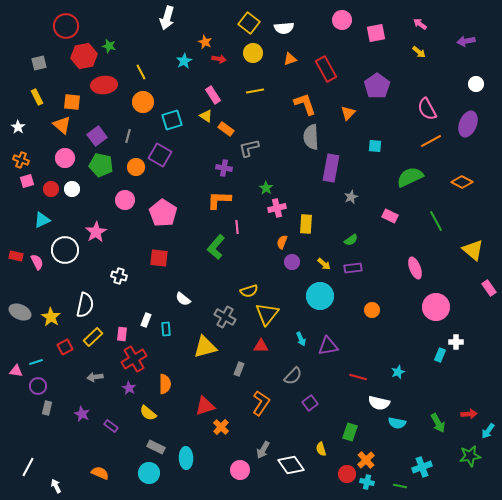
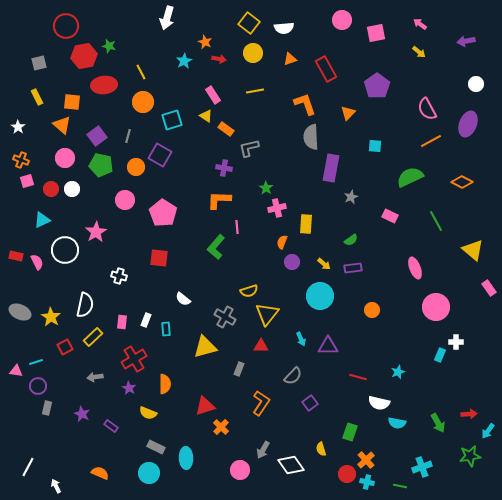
pink rectangle at (122, 334): moved 12 px up
purple triangle at (328, 346): rotated 10 degrees clockwise
yellow semicircle at (148, 413): rotated 18 degrees counterclockwise
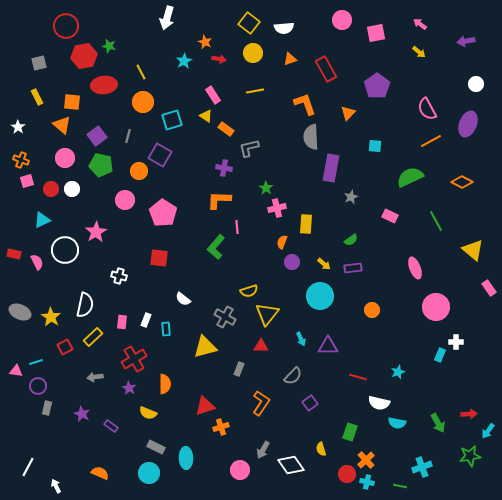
orange circle at (136, 167): moved 3 px right, 4 px down
red rectangle at (16, 256): moved 2 px left, 2 px up
orange cross at (221, 427): rotated 28 degrees clockwise
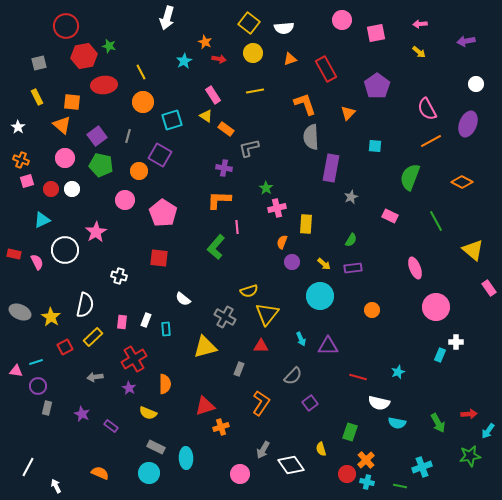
pink arrow at (420, 24): rotated 40 degrees counterclockwise
green semicircle at (410, 177): rotated 44 degrees counterclockwise
green semicircle at (351, 240): rotated 24 degrees counterclockwise
pink circle at (240, 470): moved 4 px down
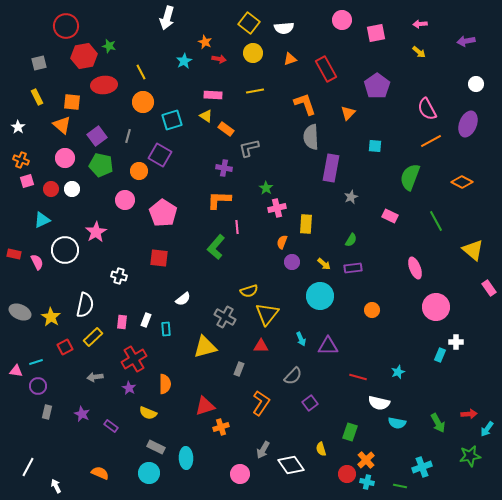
pink rectangle at (213, 95): rotated 54 degrees counterclockwise
white semicircle at (183, 299): rotated 77 degrees counterclockwise
gray rectangle at (47, 408): moved 4 px down
cyan arrow at (488, 431): moved 1 px left, 2 px up
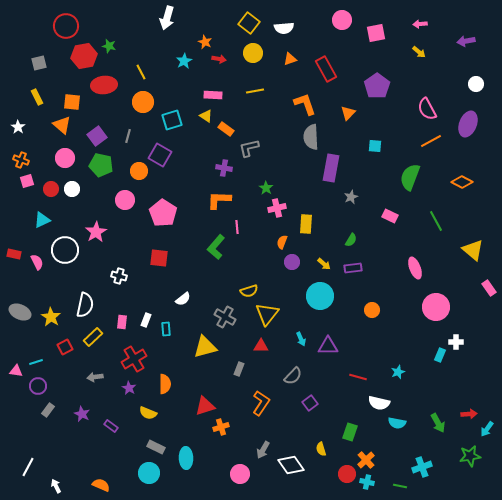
gray rectangle at (47, 412): moved 1 px right, 2 px up; rotated 24 degrees clockwise
orange semicircle at (100, 473): moved 1 px right, 12 px down
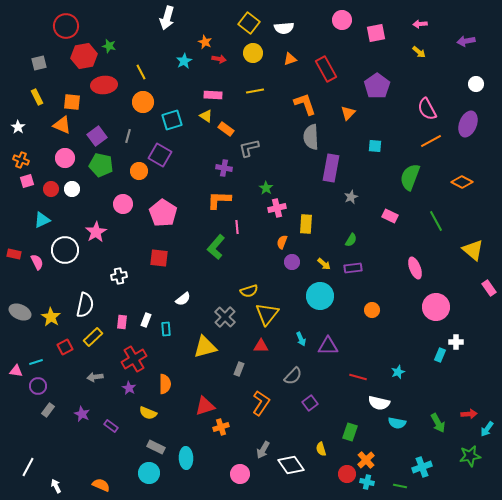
orange triangle at (62, 125): rotated 18 degrees counterclockwise
pink circle at (125, 200): moved 2 px left, 4 px down
white cross at (119, 276): rotated 28 degrees counterclockwise
gray cross at (225, 317): rotated 15 degrees clockwise
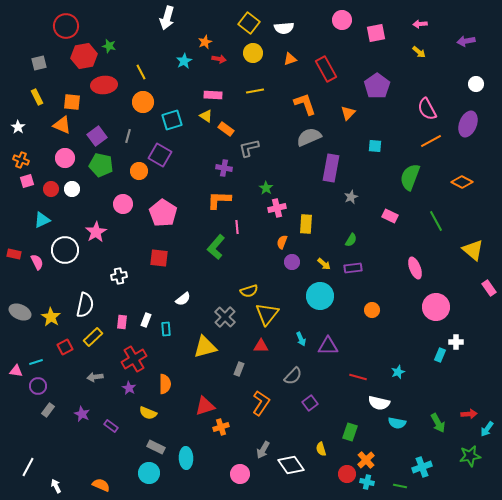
orange star at (205, 42): rotated 24 degrees clockwise
gray semicircle at (311, 137): moved 2 px left; rotated 70 degrees clockwise
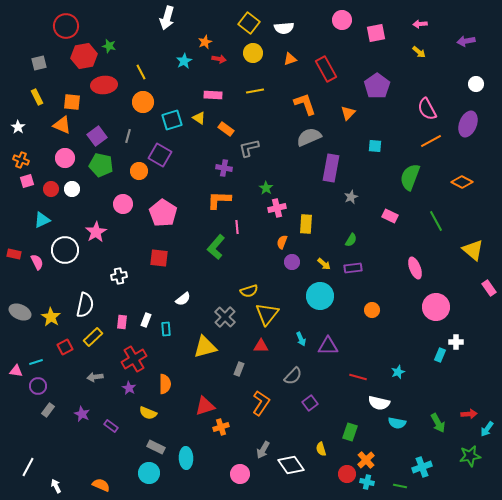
yellow triangle at (206, 116): moved 7 px left, 2 px down
